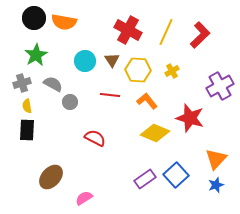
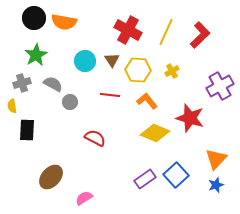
yellow semicircle: moved 15 px left
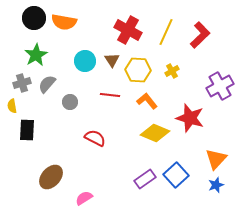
gray semicircle: moved 6 px left; rotated 78 degrees counterclockwise
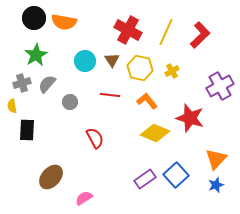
yellow hexagon: moved 2 px right, 2 px up; rotated 10 degrees clockwise
red semicircle: rotated 35 degrees clockwise
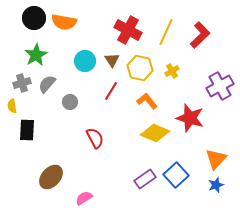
red line: moved 1 px right, 4 px up; rotated 66 degrees counterclockwise
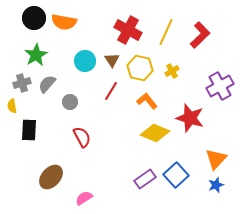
black rectangle: moved 2 px right
red semicircle: moved 13 px left, 1 px up
